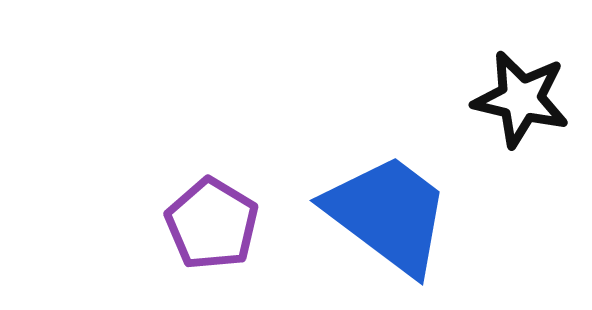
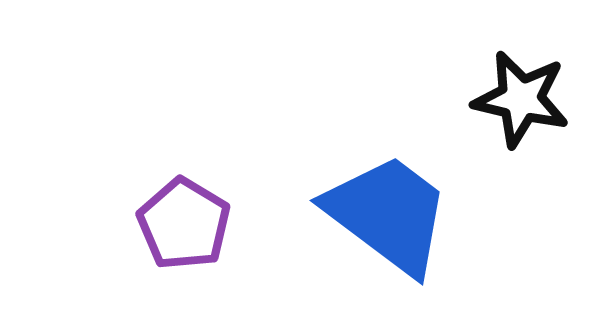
purple pentagon: moved 28 px left
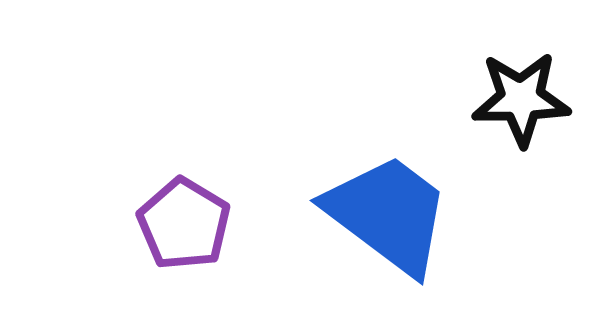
black star: rotated 14 degrees counterclockwise
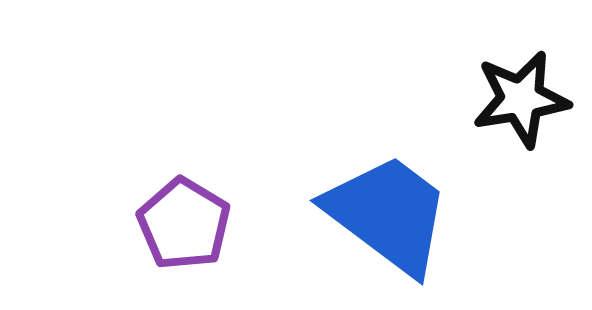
black star: rotated 8 degrees counterclockwise
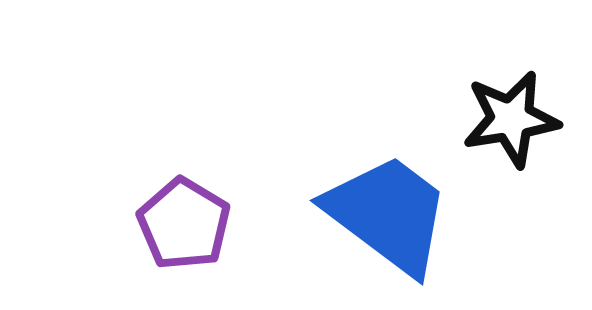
black star: moved 10 px left, 20 px down
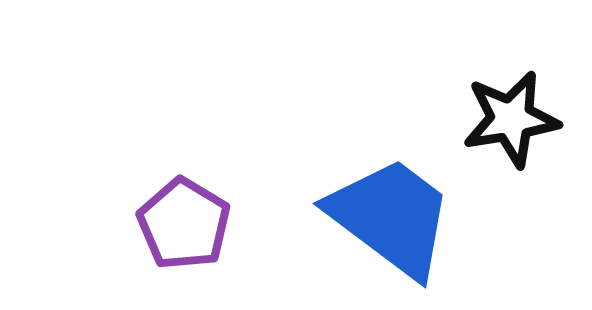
blue trapezoid: moved 3 px right, 3 px down
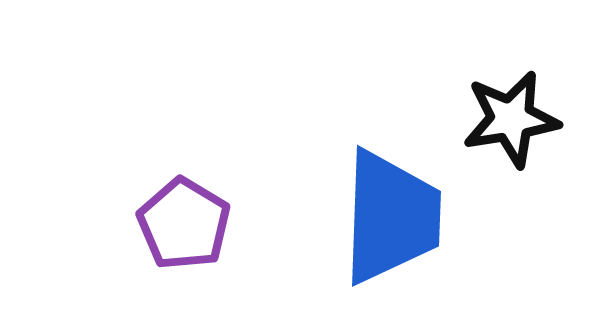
blue trapezoid: rotated 55 degrees clockwise
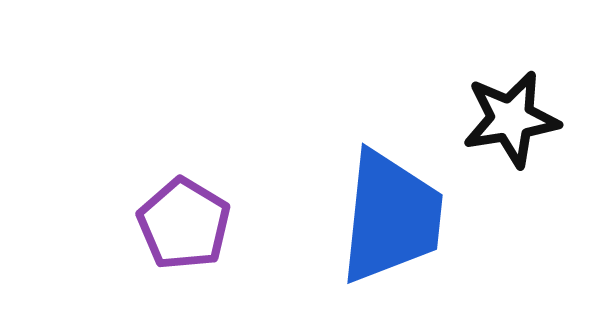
blue trapezoid: rotated 4 degrees clockwise
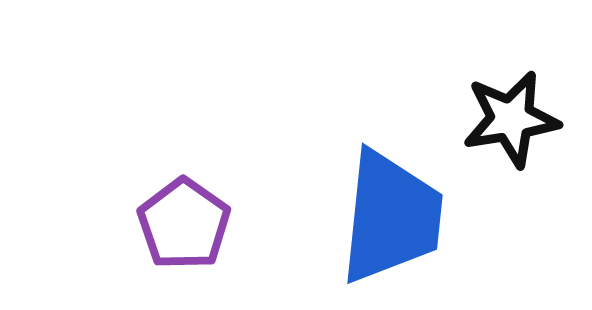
purple pentagon: rotated 4 degrees clockwise
